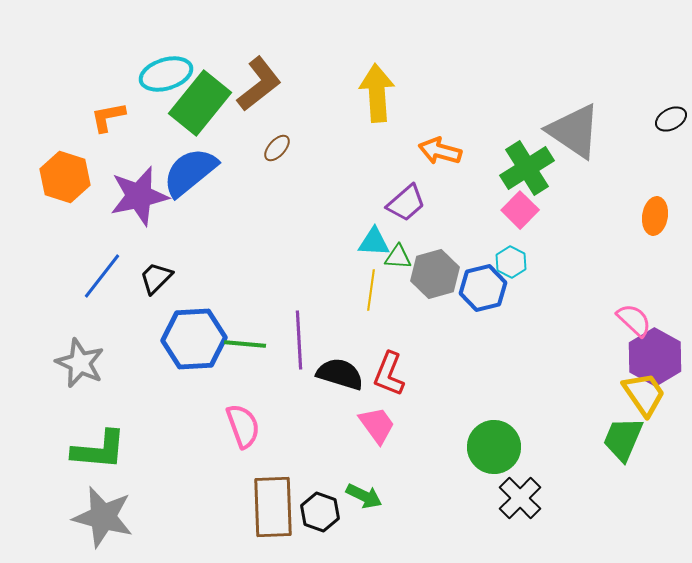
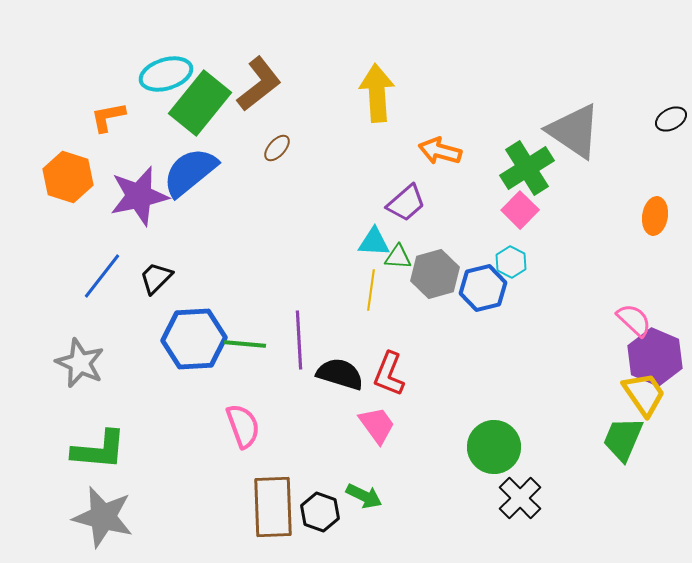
orange hexagon at (65, 177): moved 3 px right
purple hexagon at (655, 357): rotated 6 degrees counterclockwise
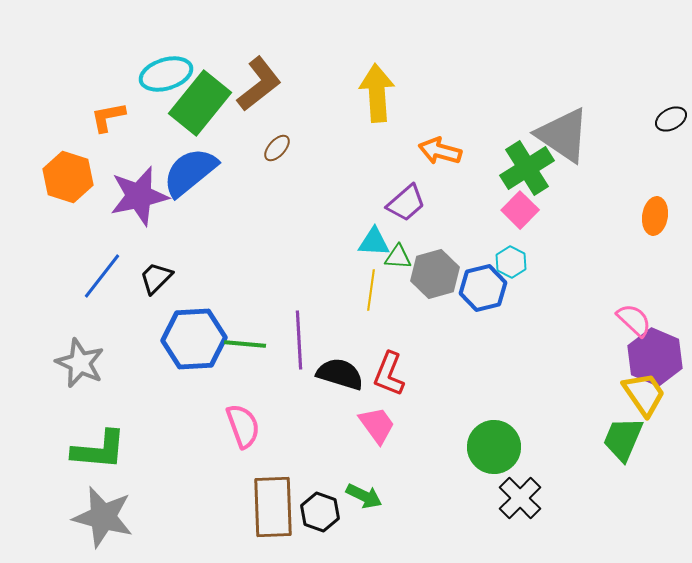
gray triangle at (574, 131): moved 11 px left, 4 px down
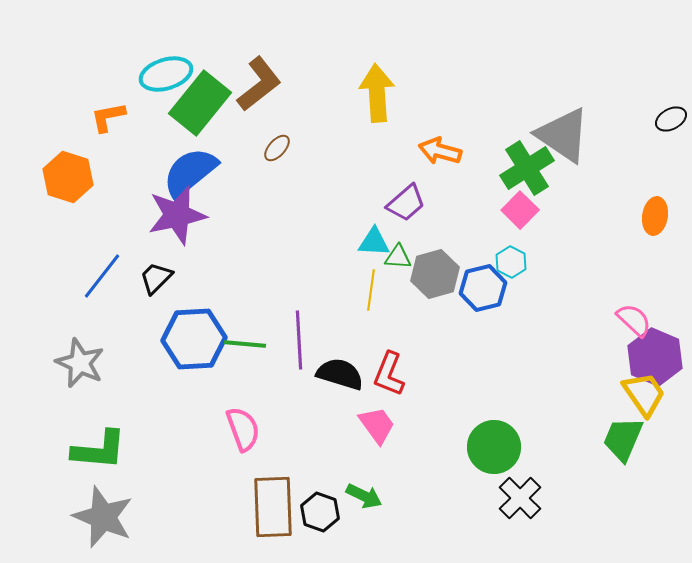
purple star at (139, 196): moved 38 px right, 19 px down
pink semicircle at (243, 426): moved 3 px down
gray star at (103, 517): rotated 8 degrees clockwise
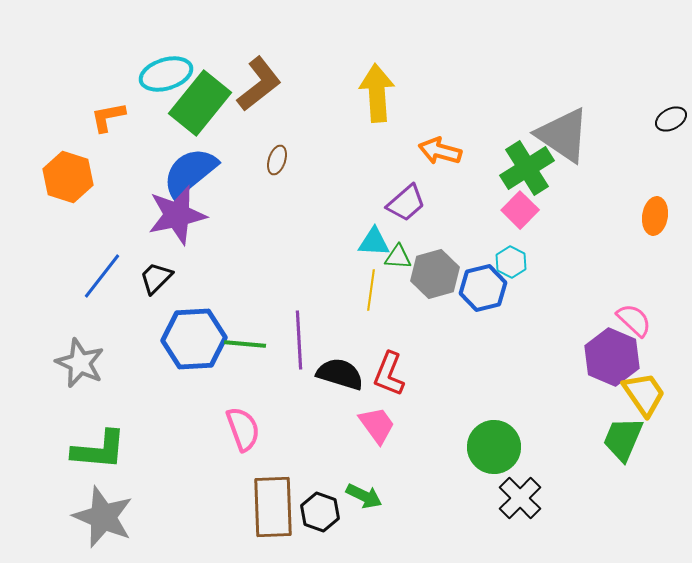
brown ellipse at (277, 148): moved 12 px down; rotated 24 degrees counterclockwise
purple hexagon at (655, 357): moved 43 px left
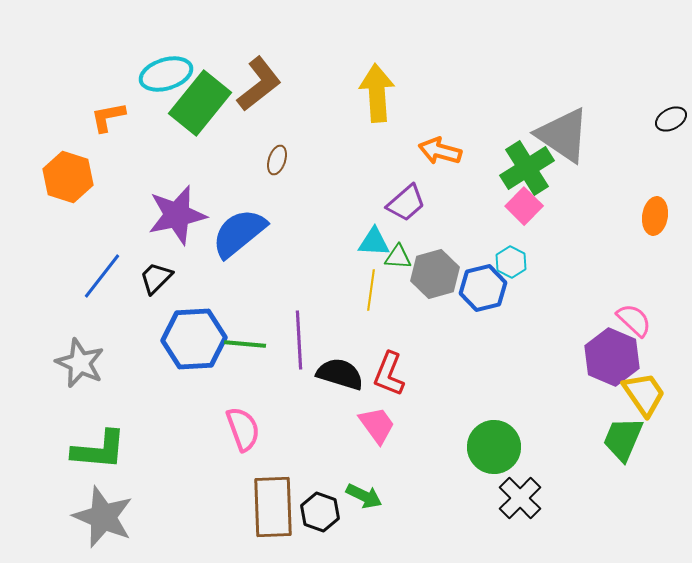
blue semicircle at (190, 172): moved 49 px right, 61 px down
pink square at (520, 210): moved 4 px right, 4 px up
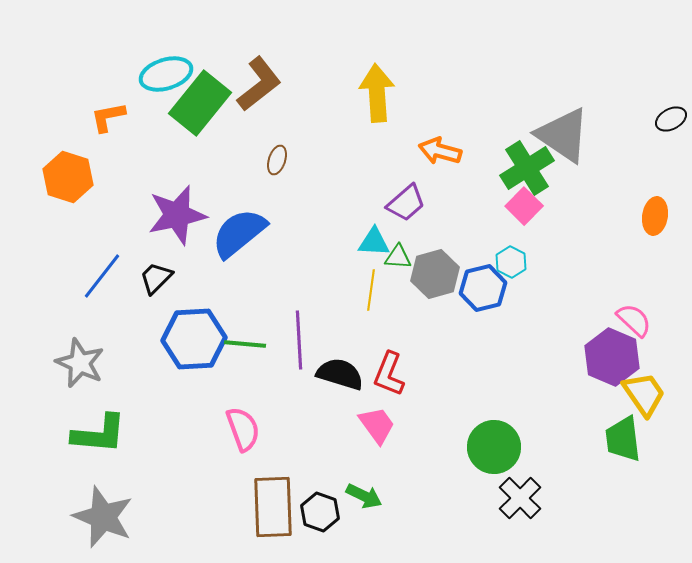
green trapezoid at (623, 439): rotated 30 degrees counterclockwise
green L-shape at (99, 450): moved 16 px up
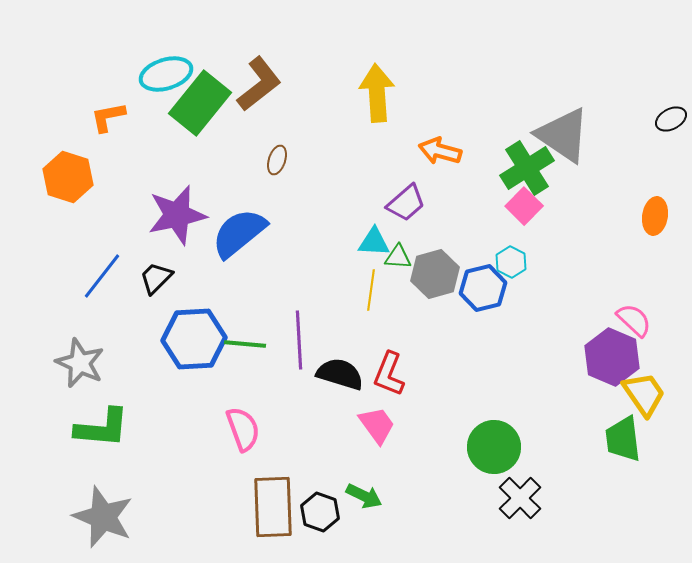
green L-shape at (99, 434): moved 3 px right, 6 px up
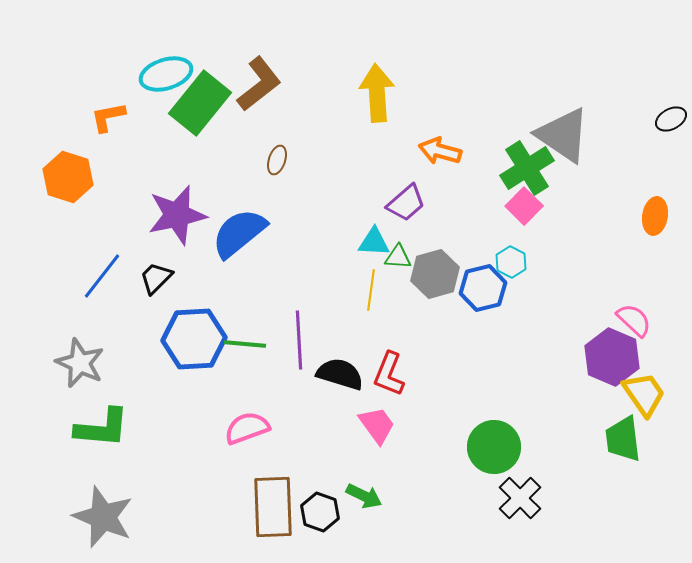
pink semicircle at (243, 429): moved 4 px right, 1 px up; rotated 90 degrees counterclockwise
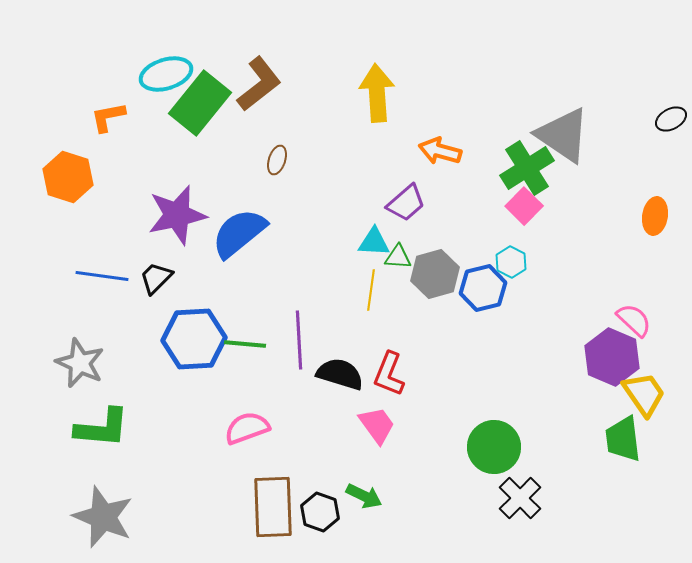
blue line at (102, 276): rotated 60 degrees clockwise
